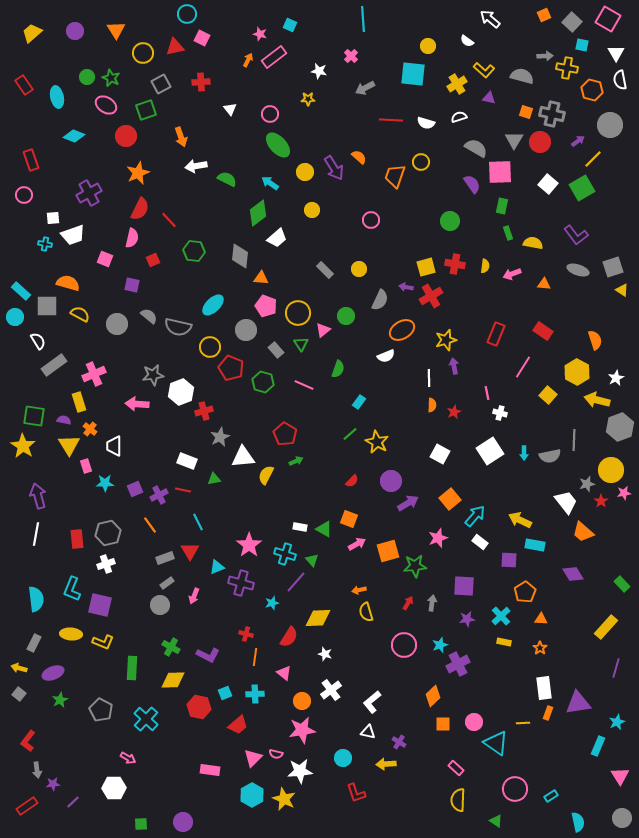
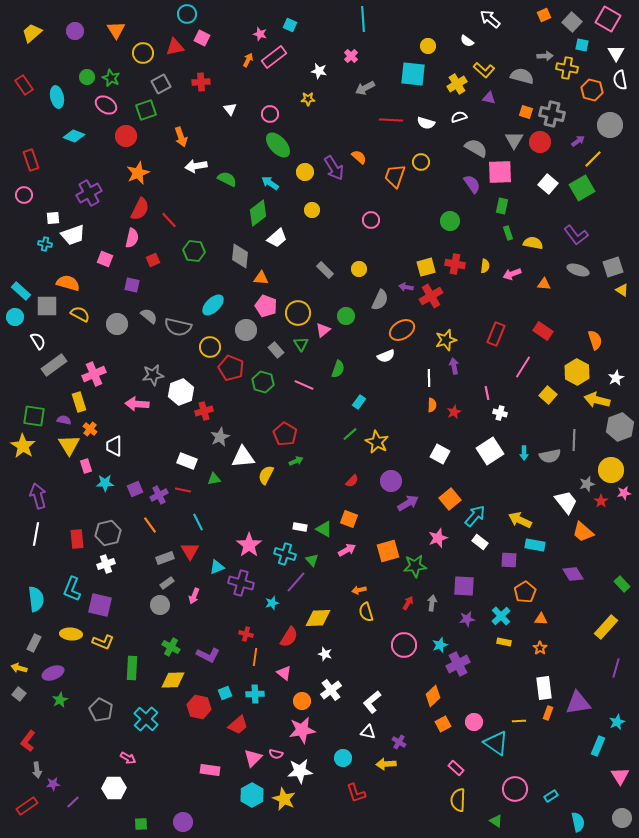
pink arrow at (357, 544): moved 10 px left, 6 px down
yellow line at (523, 723): moved 4 px left, 2 px up
orange square at (443, 724): rotated 28 degrees counterclockwise
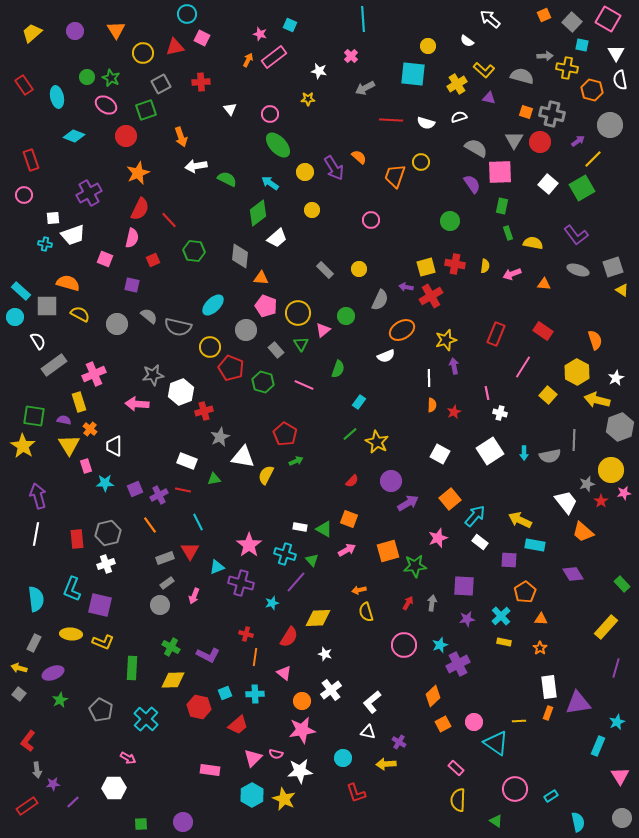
white triangle at (243, 457): rotated 15 degrees clockwise
white rectangle at (544, 688): moved 5 px right, 1 px up
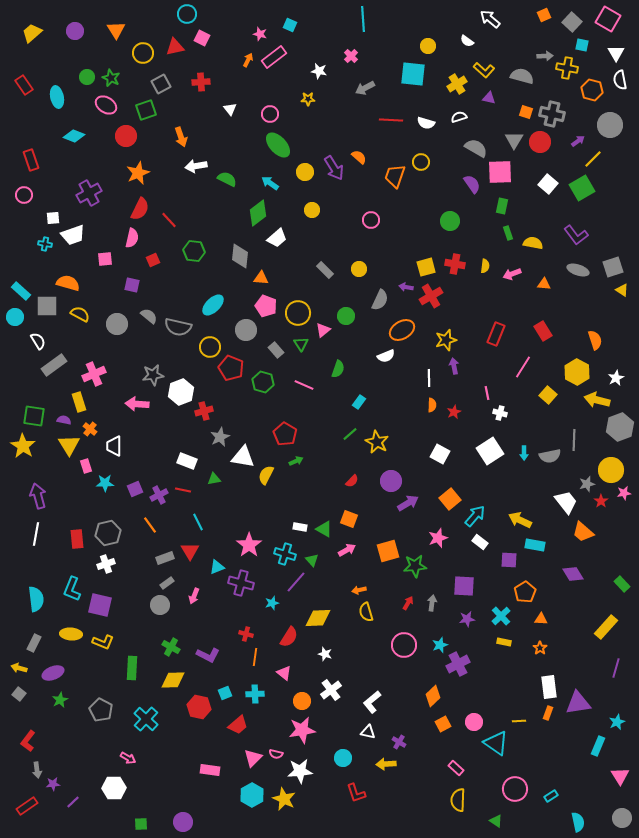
pink square at (105, 259): rotated 28 degrees counterclockwise
red rectangle at (543, 331): rotated 24 degrees clockwise
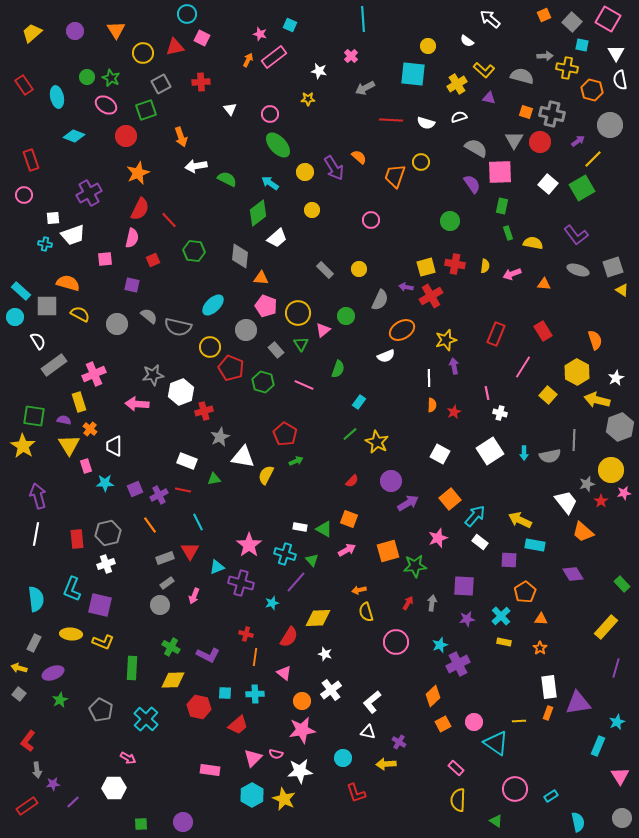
pink circle at (404, 645): moved 8 px left, 3 px up
cyan square at (225, 693): rotated 24 degrees clockwise
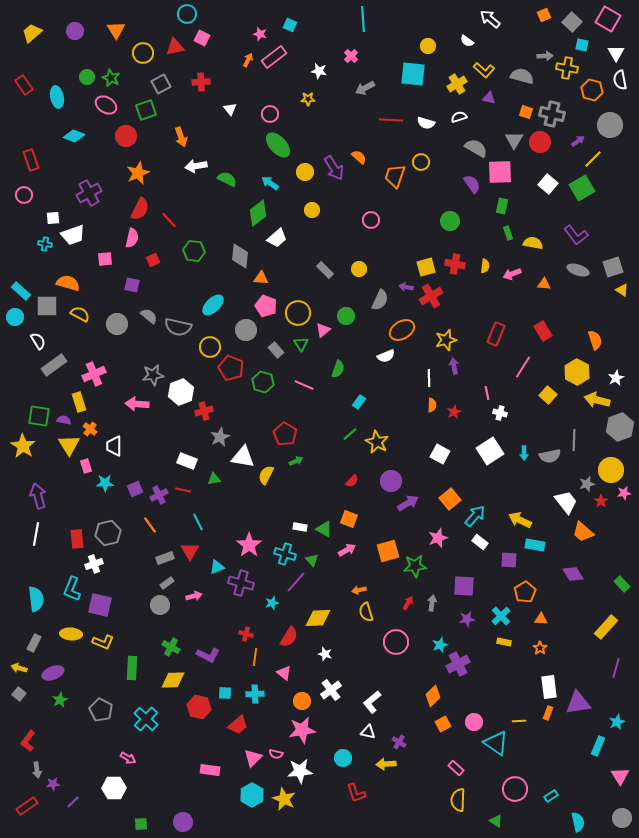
green square at (34, 416): moved 5 px right
white cross at (106, 564): moved 12 px left
pink arrow at (194, 596): rotated 126 degrees counterclockwise
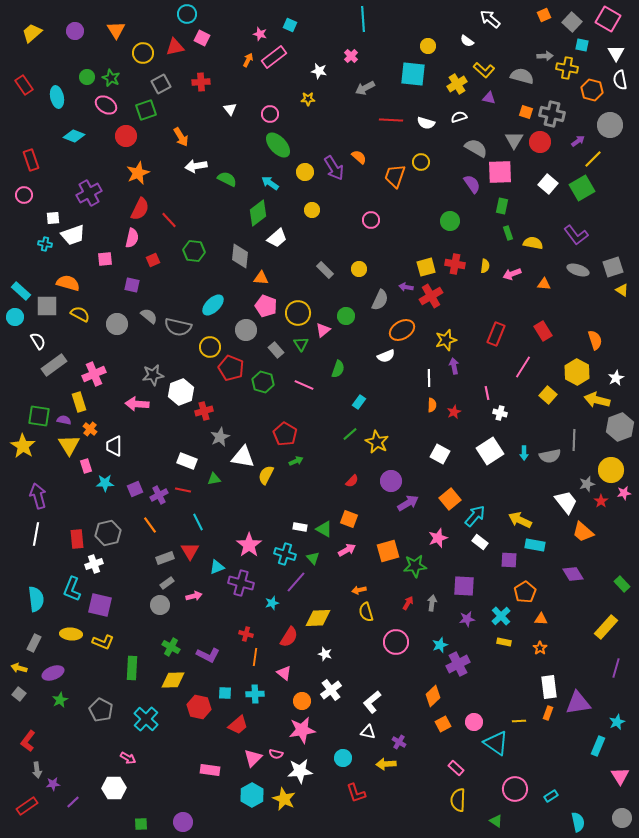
orange arrow at (181, 137): rotated 12 degrees counterclockwise
green triangle at (312, 560): moved 1 px right, 2 px up
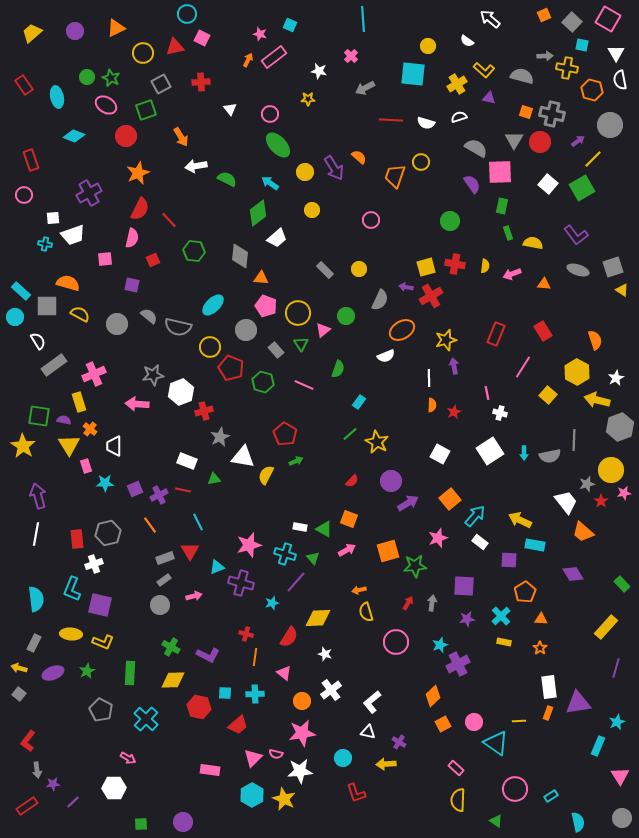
orange triangle at (116, 30): moved 2 px up; rotated 36 degrees clockwise
pink star at (249, 545): rotated 20 degrees clockwise
gray rectangle at (167, 583): moved 3 px left, 3 px up
green rectangle at (132, 668): moved 2 px left, 5 px down
green star at (60, 700): moved 27 px right, 29 px up
pink star at (302, 730): moved 3 px down
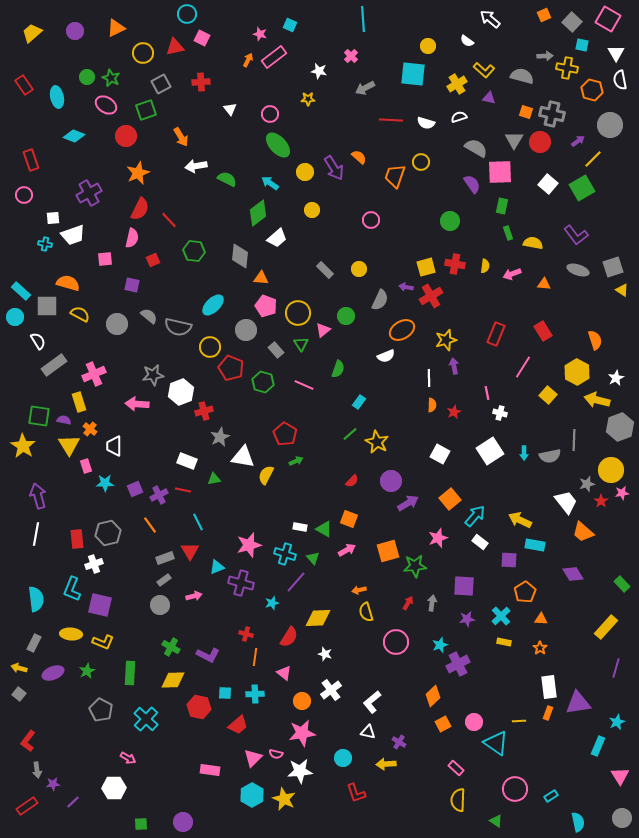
pink star at (624, 493): moved 2 px left
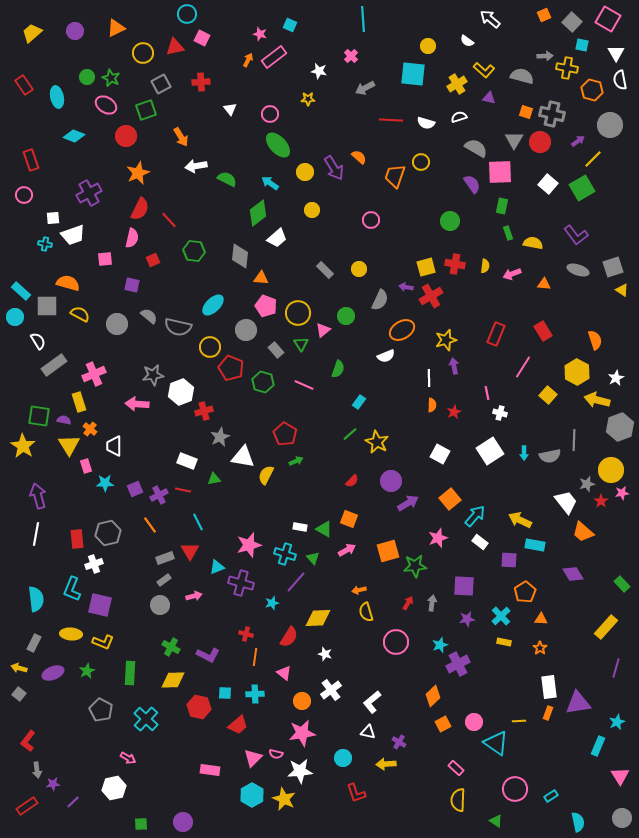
white hexagon at (114, 788): rotated 10 degrees counterclockwise
